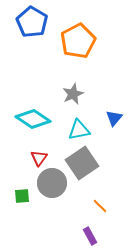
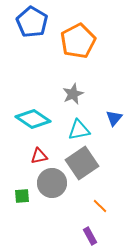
red triangle: moved 2 px up; rotated 42 degrees clockwise
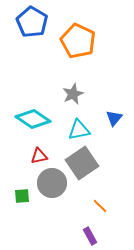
orange pentagon: rotated 20 degrees counterclockwise
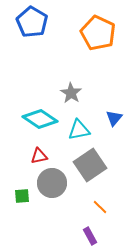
orange pentagon: moved 20 px right, 8 px up
gray star: moved 2 px left, 1 px up; rotated 15 degrees counterclockwise
cyan diamond: moved 7 px right
gray square: moved 8 px right, 2 px down
orange line: moved 1 px down
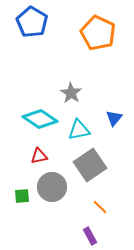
gray circle: moved 4 px down
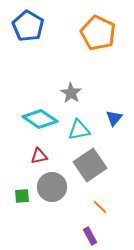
blue pentagon: moved 4 px left, 4 px down
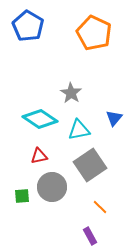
orange pentagon: moved 4 px left
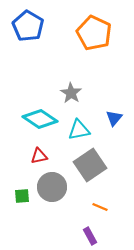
orange line: rotated 21 degrees counterclockwise
